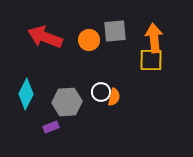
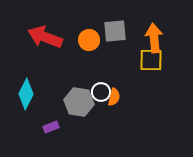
gray hexagon: moved 12 px right; rotated 12 degrees clockwise
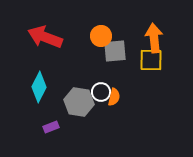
gray square: moved 20 px down
orange circle: moved 12 px right, 4 px up
cyan diamond: moved 13 px right, 7 px up
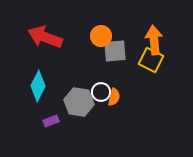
orange arrow: moved 2 px down
yellow square: rotated 25 degrees clockwise
cyan diamond: moved 1 px left, 1 px up
purple rectangle: moved 6 px up
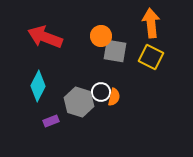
orange arrow: moved 3 px left, 17 px up
gray square: rotated 15 degrees clockwise
yellow square: moved 3 px up
gray hexagon: rotated 8 degrees clockwise
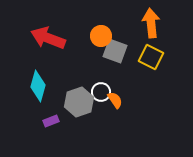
red arrow: moved 3 px right, 1 px down
gray square: rotated 10 degrees clockwise
cyan diamond: rotated 12 degrees counterclockwise
orange semicircle: moved 1 px right, 3 px down; rotated 48 degrees counterclockwise
gray hexagon: rotated 24 degrees clockwise
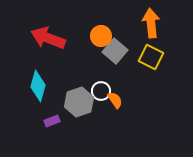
gray square: rotated 20 degrees clockwise
white circle: moved 1 px up
purple rectangle: moved 1 px right
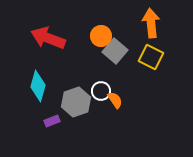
gray hexagon: moved 3 px left
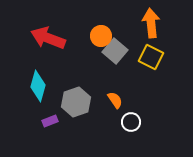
white circle: moved 30 px right, 31 px down
purple rectangle: moved 2 px left
